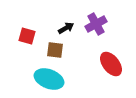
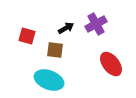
cyan ellipse: moved 1 px down
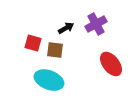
red square: moved 6 px right, 7 px down
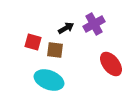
purple cross: moved 2 px left
red square: moved 1 px up
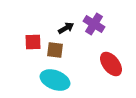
purple cross: rotated 30 degrees counterclockwise
red square: rotated 18 degrees counterclockwise
cyan ellipse: moved 6 px right
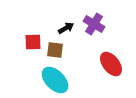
cyan ellipse: rotated 24 degrees clockwise
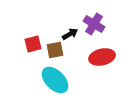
black arrow: moved 4 px right, 6 px down
red square: moved 2 px down; rotated 12 degrees counterclockwise
brown square: rotated 18 degrees counterclockwise
red ellipse: moved 9 px left, 7 px up; rotated 65 degrees counterclockwise
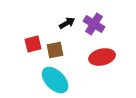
black arrow: moved 3 px left, 11 px up
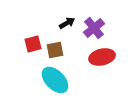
purple cross: moved 4 px down; rotated 20 degrees clockwise
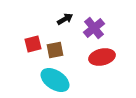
black arrow: moved 2 px left, 4 px up
cyan ellipse: rotated 12 degrees counterclockwise
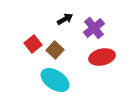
red square: rotated 24 degrees counterclockwise
brown square: rotated 36 degrees counterclockwise
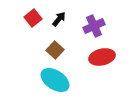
black arrow: moved 6 px left; rotated 21 degrees counterclockwise
purple cross: moved 2 px up; rotated 15 degrees clockwise
red square: moved 26 px up
